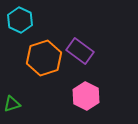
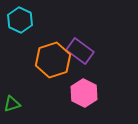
orange hexagon: moved 9 px right, 2 px down
pink hexagon: moved 2 px left, 3 px up
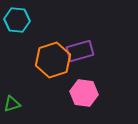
cyan hexagon: moved 3 px left; rotated 20 degrees counterclockwise
purple rectangle: rotated 52 degrees counterclockwise
pink hexagon: rotated 20 degrees counterclockwise
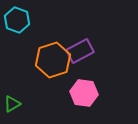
cyan hexagon: rotated 15 degrees clockwise
purple rectangle: rotated 12 degrees counterclockwise
green triangle: rotated 12 degrees counterclockwise
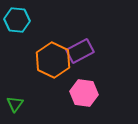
cyan hexagon: rotated 15 degrees counterclockwise
orange hexagon: rotated 16 degrees counterclockwise
green triangle: moved 3 px right; rotated 24 degrees counterclockwise
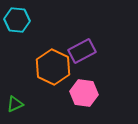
purple rectangle: moved 2 px right
orange hexagon: moved 7 px down
green triangle: rotated 30 degrees clockwise
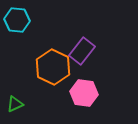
purple rectangle: rotated 24 degrees counterclockwise
